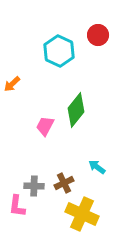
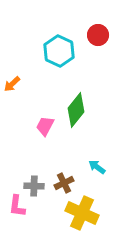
yellow cross: moved 1 px up
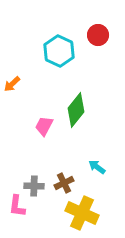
pink trapezoid: moved 1 px left
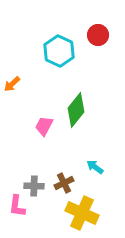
cyan arrow: moved 2 px left
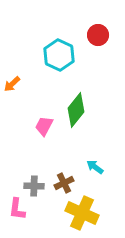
cyan hexagon: moved 4 px down
pink L-shape: moved 3 px down
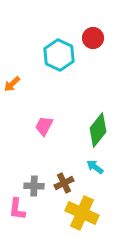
red circle: moved 5 px left, 3 px down
green diamond: moved 22 px right, 20 px down
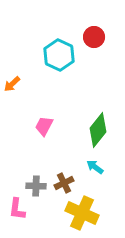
red circle: moved 1 px right, 1 px up
gray cross: moved 2 px right
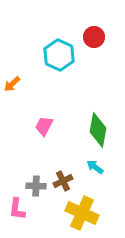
green diamond: rotated 28 degrees counterclockwise
brown cross: moved 1 px left, 2 px up
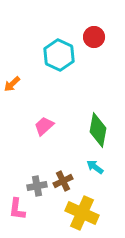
pink trapezoid: rotated 20 degrees clockwise
gray cross: moved 1 px right; rotated 12 degrees counterclockwise
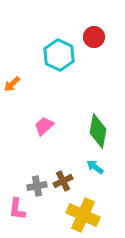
green diamond: moved 1 px down
yellow cross: moved 1 px right, 2 px down
